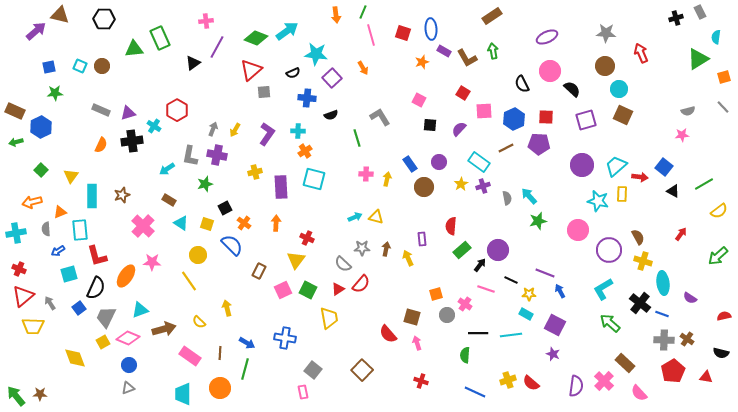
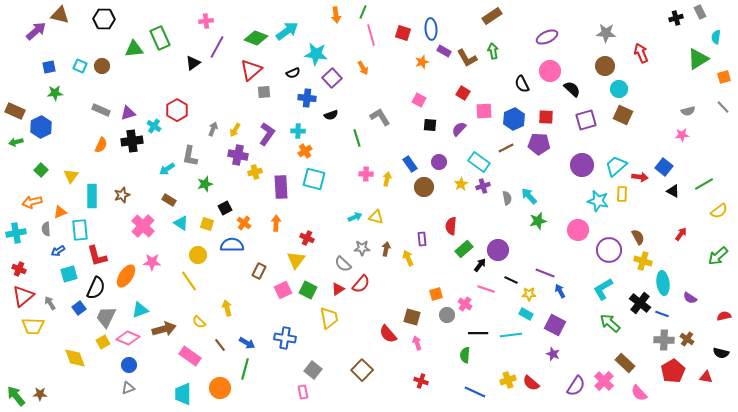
purple cross at (217, 155): moved 21 px right
blue semicircle at (232, 245): rotated 45 degrees counterclockwise
green rectangle at (462, 250): moved 2 px right, 1 px up
brown line at (220, 353): moved 8 px up; rotated 40 degrees counterclockwise
purple semicircle at (576, 386): rotated 25 degrees clockwise
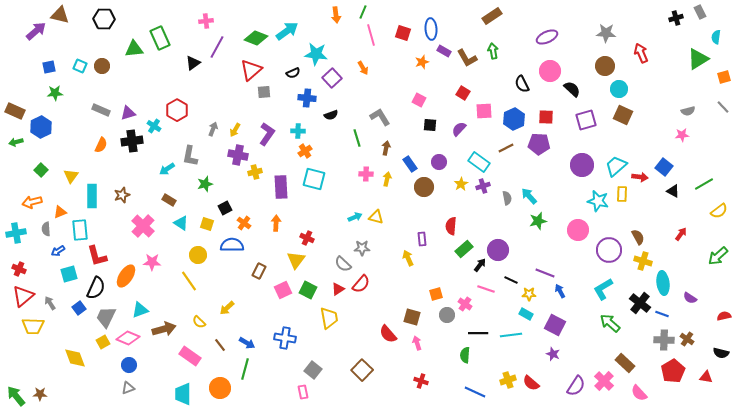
brown arrow at (386, 249): moved 101 px up
yellow arrow at (227, 308): rotated 119 degrees counterclockwise
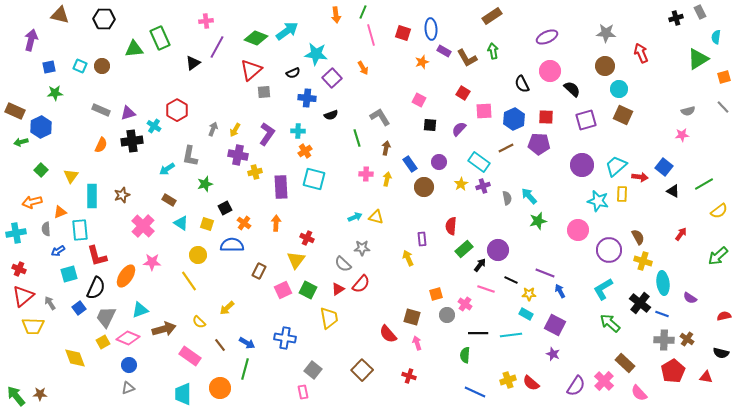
purple arrow at (36, 31): moved 5 px left, 9 px down; rotated 35 degrees counterclockwise
green arrow at (16, 142): moved 5 px right
red cross at (421, 381): moved 12 px left, 5 px up
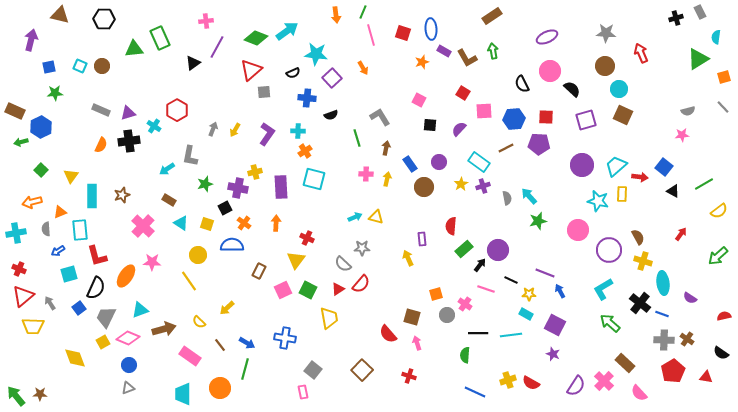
blue hexagon at (514, 119): rotated 20 degrees clockwise
black cross at (132, 141): moved 3 px left
purple cross at (238, 155): moved 33 px down
black semicircle at (721, 353): rotated 21 degrees clockwise
red semicircle at (531, 383): rotated 12 degrees counterclockwise
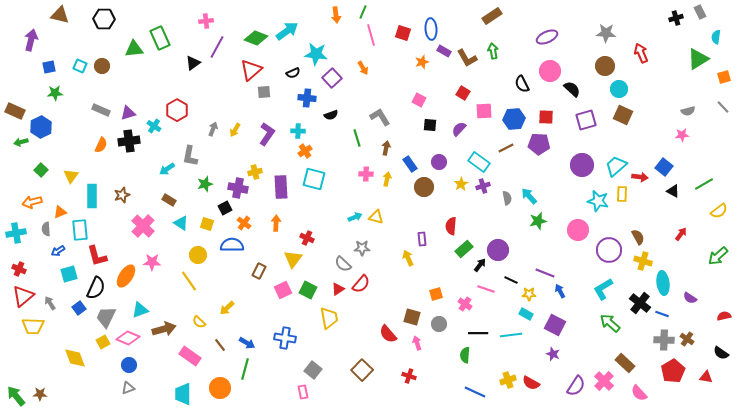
yellow triangle at (296, 260): moved 3 px left, 1 px up
gray circle at (447, 315): moved 8 px left, 9 px down
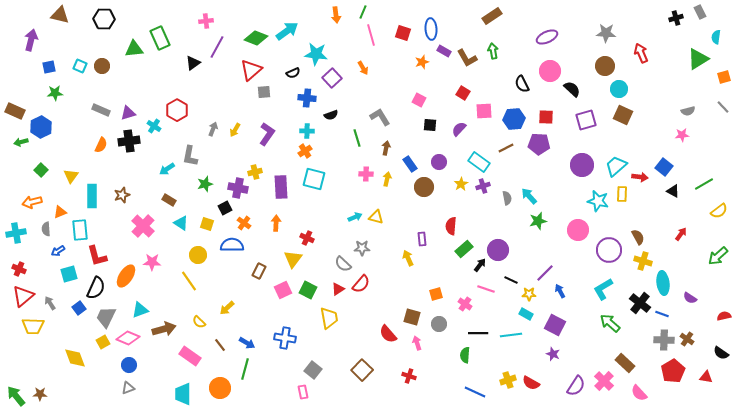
cyan cross at (298, 131): moved 9 px right
purple line at (545, 273): rotated 66 degrees counterclockwise
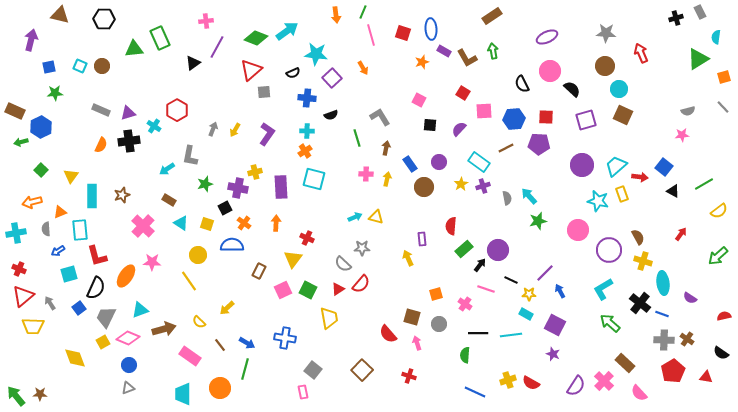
yellow rectangle at (622, 194): rotated 21 degrees counterclockwise
